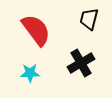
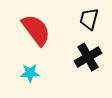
black cross: moved 7 px right, 6 px up
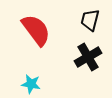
black trapezoid: moved 1 px right, 1 px down
cyan star: moved 1 px right, 11 px down; rotated 12 degrees clockwise
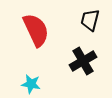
red semicircle: rotated 12 degrees clockwise
black cross: moved 5 px left, 4 px down
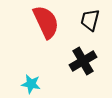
red semicircle: moved 10 px right, 8 px up
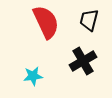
black trapezoid: moved 1 px left
cyan star: moved 2 px right, 8 px up; rotated 18 degrees counterclockwise
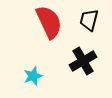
red semicircle: moved 3 px right
cyan star: rotated 12 degrees counterclockwise
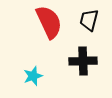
black cross: rotated 28 degrees clockwise
